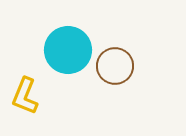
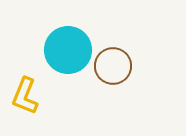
brown circle: moved 2 px left
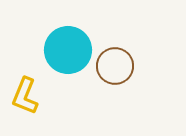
brown circle: moved 2 px right
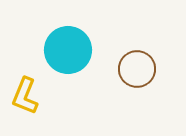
brown circle: moved 22 px right, 3 px down
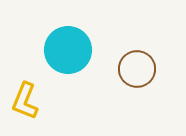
yellow L-shape: moved 5 px down
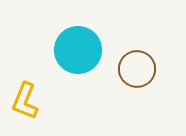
cyan circle: moved 10 px right
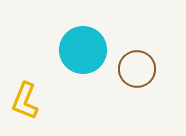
cyan circle: moved 5 px right
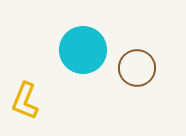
brown circle: moved 1 px up
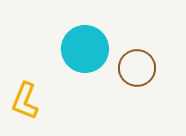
cyan circle: moved 2 px right, 1 px up
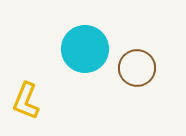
yellow L-shape: moved 1 px right
